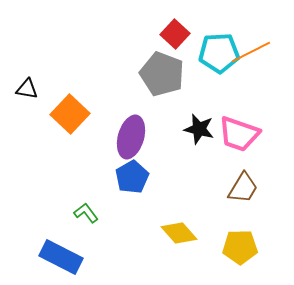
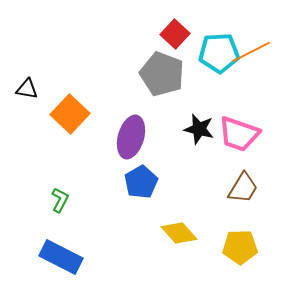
blue pentagon: moved 9 px right, 5 px down
green L-shape: moved 26 px left, 13 px up; rotated 65 degrees clockwise
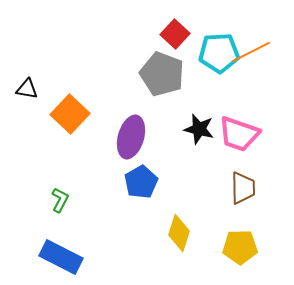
brown trapezoid: rotated 32 degrees counterclockwise
yellow diamond: rotated 60 degrees clockwise
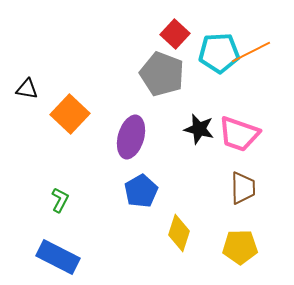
blue pentagon: moved 9 px down
blue rectangle: moved 3 px left
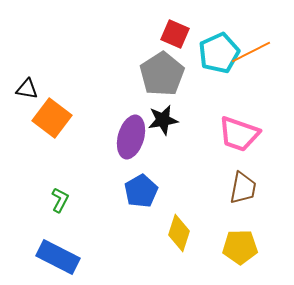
red square: rotated 20 degrees counterclockwise
cyan pentagon: rotated 21 degrees counterclockwise
gray pentagon: rotated 18 degrees clockwise
orange square: moved 18 px left, 4 px down; rotated 6 degrees counterclockwise
black star: moved 36 px left, 9 px up; rotated 24 degrees counterclockwise
brown trapezoid: rotated 12 degrees clockwise
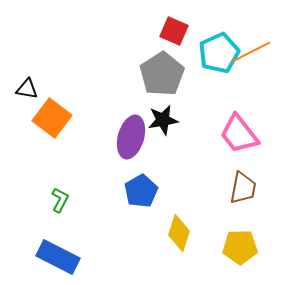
red square: moved 1 px left, 3 px up
pink trapezoid: rotated 33 degrees clockwise
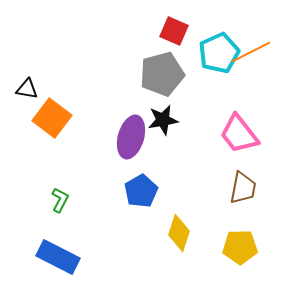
gray pentagon: rotated 18 degrees clockwise
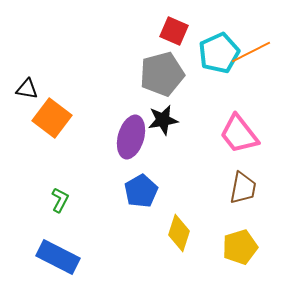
yellow pentagon: rotated 16 degrees counterclockwise
